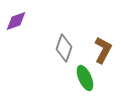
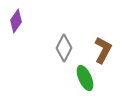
purple diamond: rotated 35 degrees counterclockwise
gray diamond: rotated 8 degrees clockwise
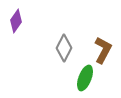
green ellipse: rotated 45 degrees clockwise
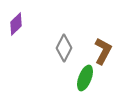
purple diamond: moved 3 px down; rotated 10 degrees clockwise
brown L-shape: moved 1 px down
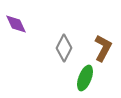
purple diamond: rotated 70 degrees counterclockwise
brown L-shape: moved 3 px up
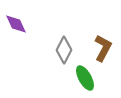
gray diamond: moved 2 px down
green ellipse: rotated 50 degrees counterclockwise
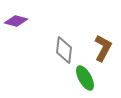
purple diamond: moved 3 px up; rotated 50 degrees counterclockwise
gray diamond: rotated 20 degrees counterclockwise
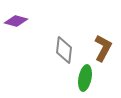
green ellipse: rotated 40 degrees clockwise
